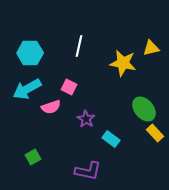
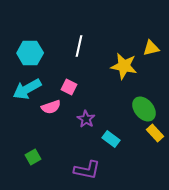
yellow star: moved 1 px right, 3 px down
purple L-shape: moved 1 px left, 1 px up
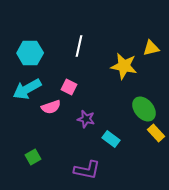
purple star: rotated 18 degrees counterclockwise
yellow rectangle: moved 1 px right
